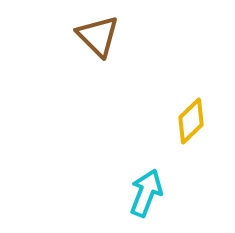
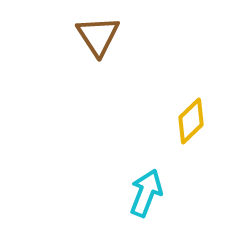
brown triangle: rotated 12 degrees clockwise
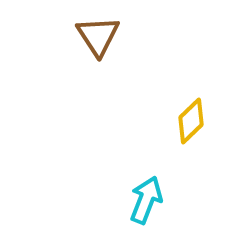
cyan arrow: moved 7 px down
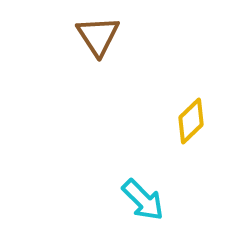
cyan arrow: moved 3 px left; rotated 114 degrees clockwise
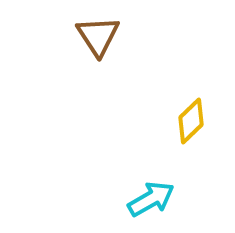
cyan arrow: moved 8 px right, 1 px up; rotated 75 degrees counterclockwise
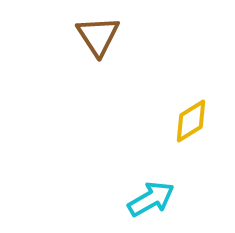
yellow diamond: rotated 12 degrees clockwise
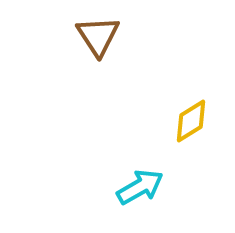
cyan arrow: moved 11 px left, 12 px up
